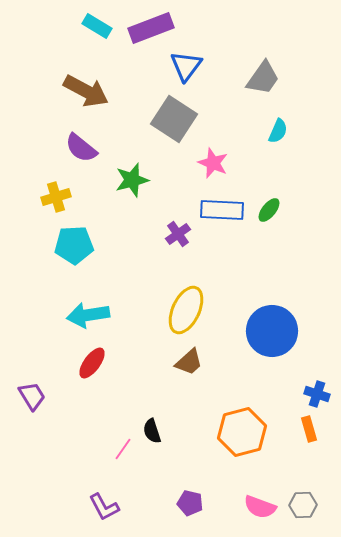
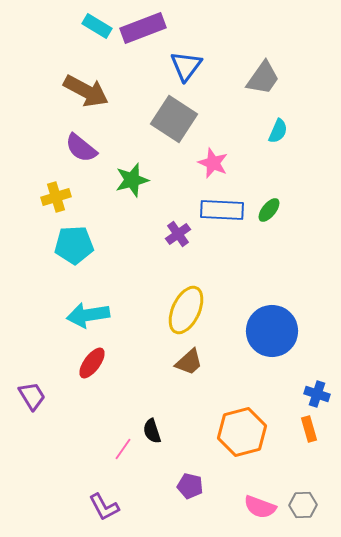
purple rectangle: moved 8 px left
purple pentagon: moved 17 px up
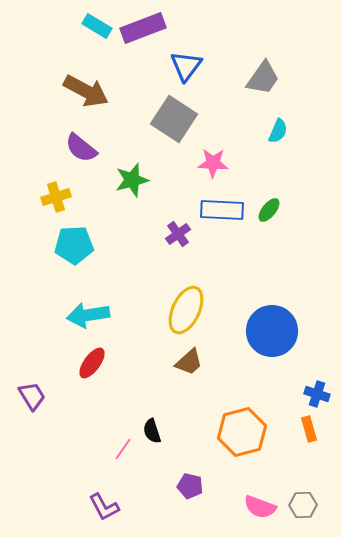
pink star: rotated 20 degrees counterclockwise
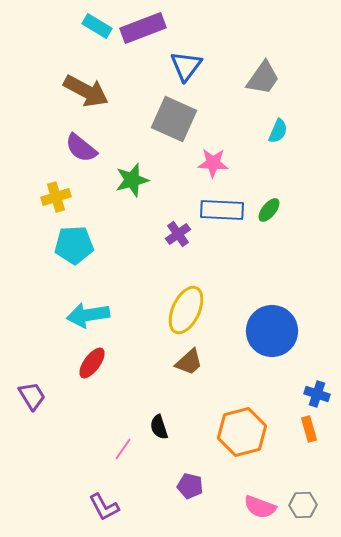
gray square: rotated 9 degrees counterclockwise
black semicircle: moved 7 px right, 4 px up
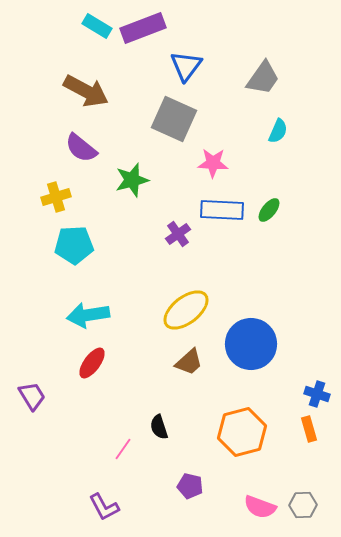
yellow ellipse: rotated 27 degrees clockwise
blue circle: moved 21 px left, 13 px down
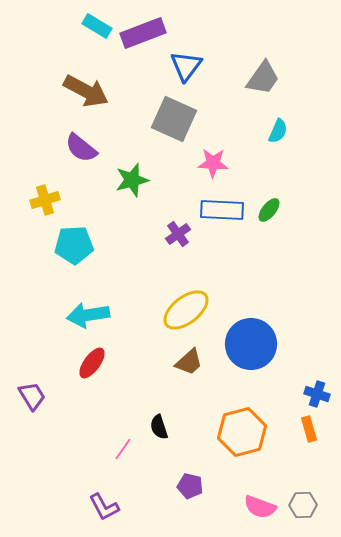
purple rectangle: moved 5 px down
yellow cross: moved 11 px left, 3 px down
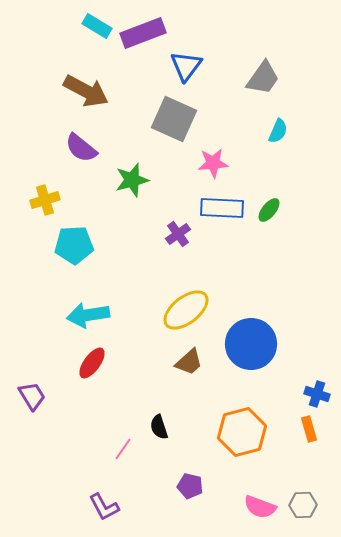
pink star: rotated 8 degrees counterclockwise
blue rectangle: moved 2 px up
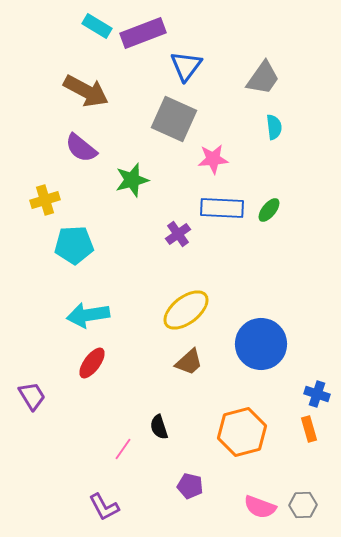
cyan semicircle: moved 4 px left, 4 px up; rotated 30 degrees counterclockwise
pink star: moved 4 px up
blue circle: moved 10 px right
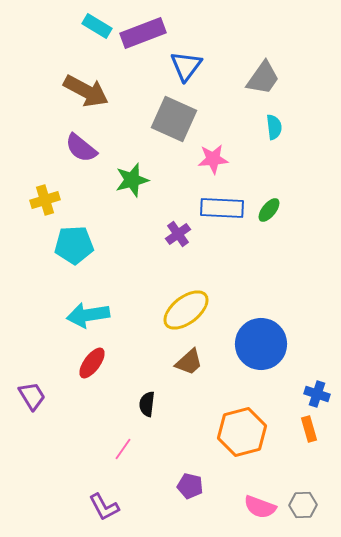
black semicircle: moved 12 px left, 23 px up; rotated 25 degrees clockwise
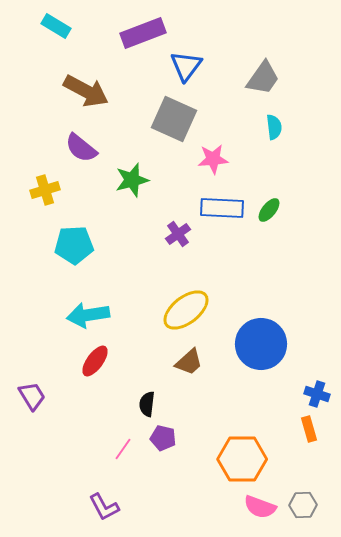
cyan rectangle: moved 41 px left
yellow cross: moved 10 px up
red ellipse: moved 3 px right, 2 px up
orange hexagon: moved 27 px down; rotated 15 degrees clockwise
purple pentagon: moved 27 px left, 48 px up
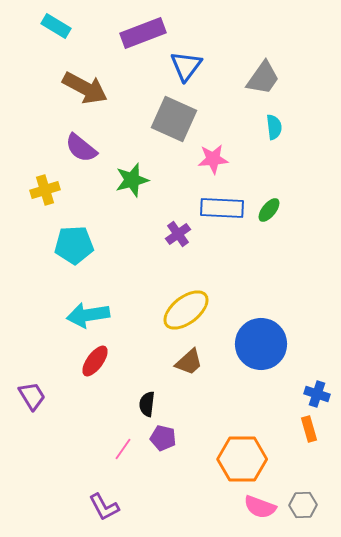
brown arrow: moved 1 px left, 3 px up
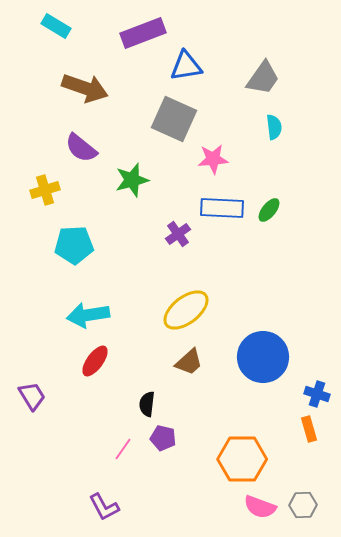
blue triangle: rotated 44 degrees clockwise
brown arrow: rotated 9 degrees counterclockwise
blue circle: moved 2 px right, 13 px down
